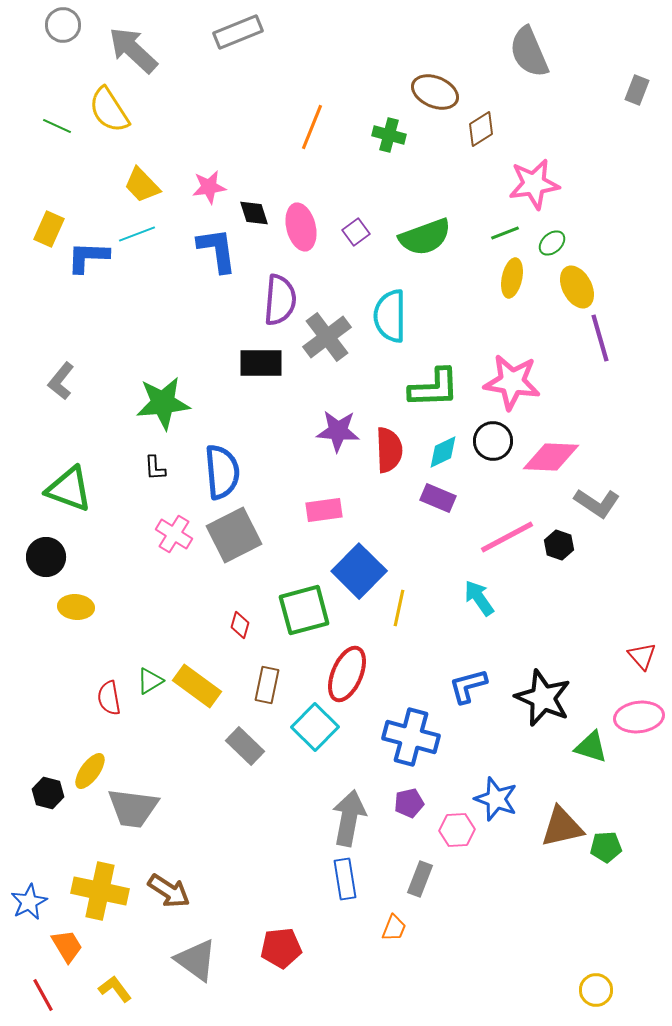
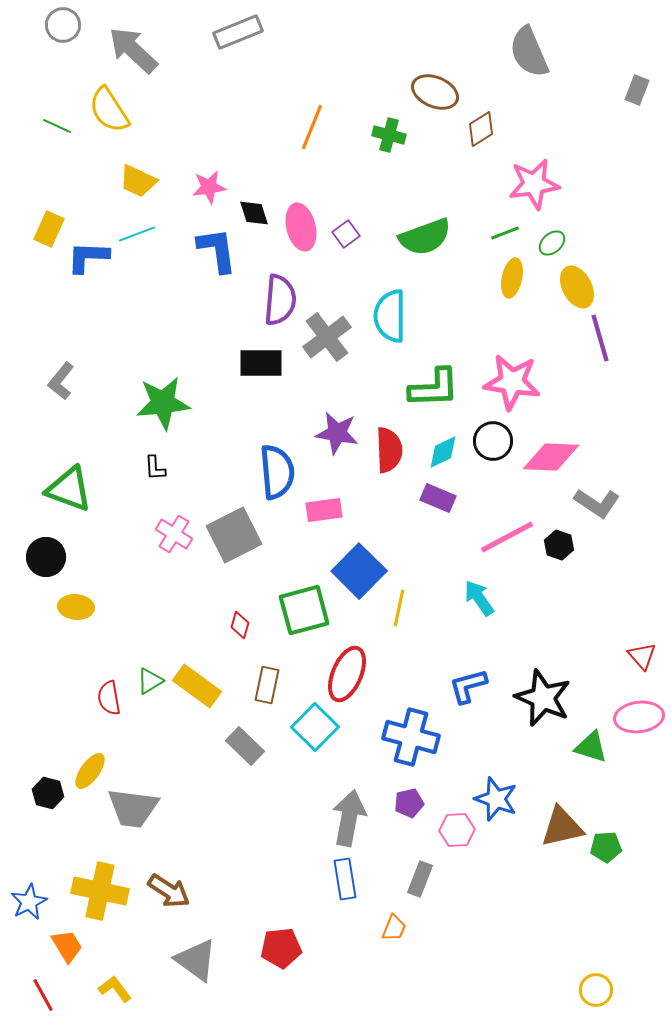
yellow trapezoid at (142, 185): moved 4 px left, 4 px up; rotated 21 degrees counterclockwise
purple square at (356, 232): moved 10 px left, 2 px down
purple star at (338, 431): moved 1 px left, 2 px down; rotated 6 degrees clockwise
blue semicircle at (222, 472): moved 55 px right
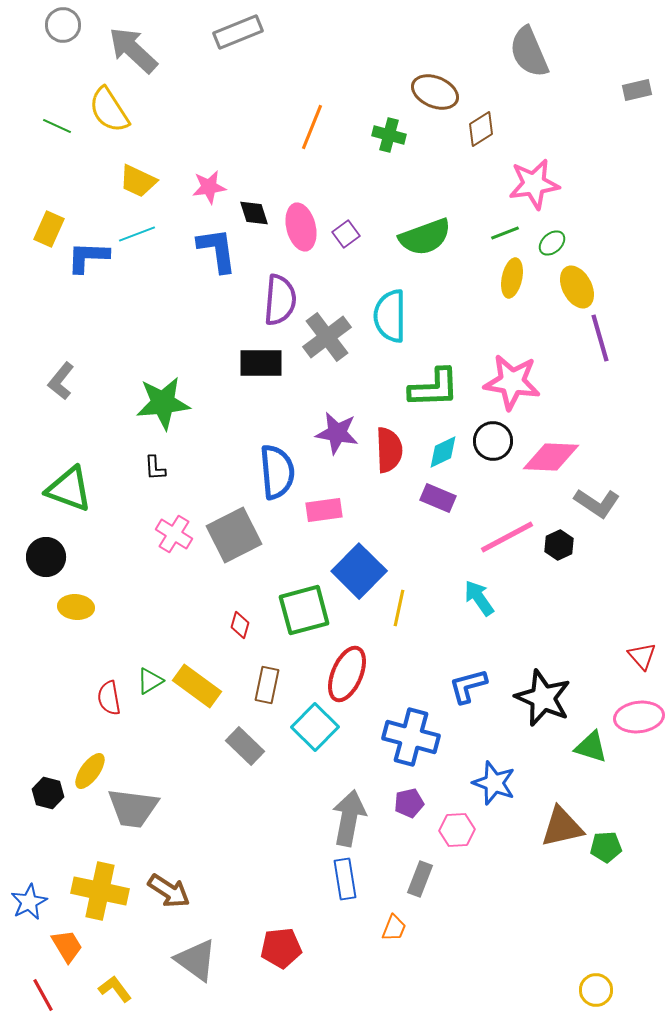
gray rectangle at (637, 90): rotated 56 degrees clockwise
black hexagon at (559, 545): rotated 16 degrees clockwise
blue star at (496, 799): moved 2 px left, 16 px up
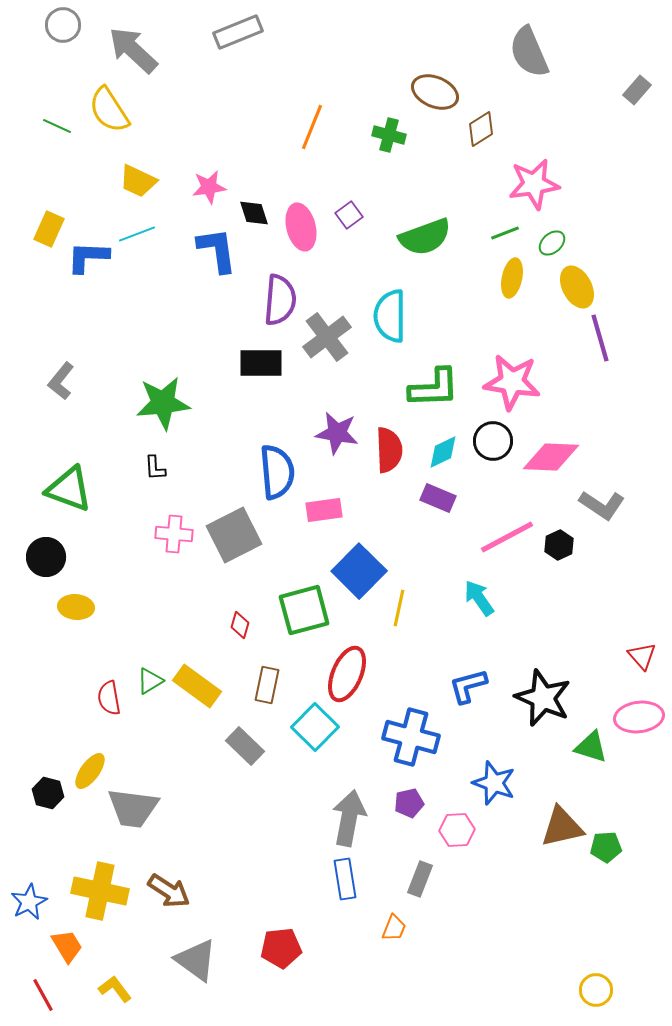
gray rectangle at (637, 90): rotated 36 degrees counterclockwise
purple square at (346, 234): moved 3 px right, 19 px up
gray L-shape at (597, 503): moved 5 px right, 2 px down
pink cross at (174, 534): rotated 27 degrees counterclockwise
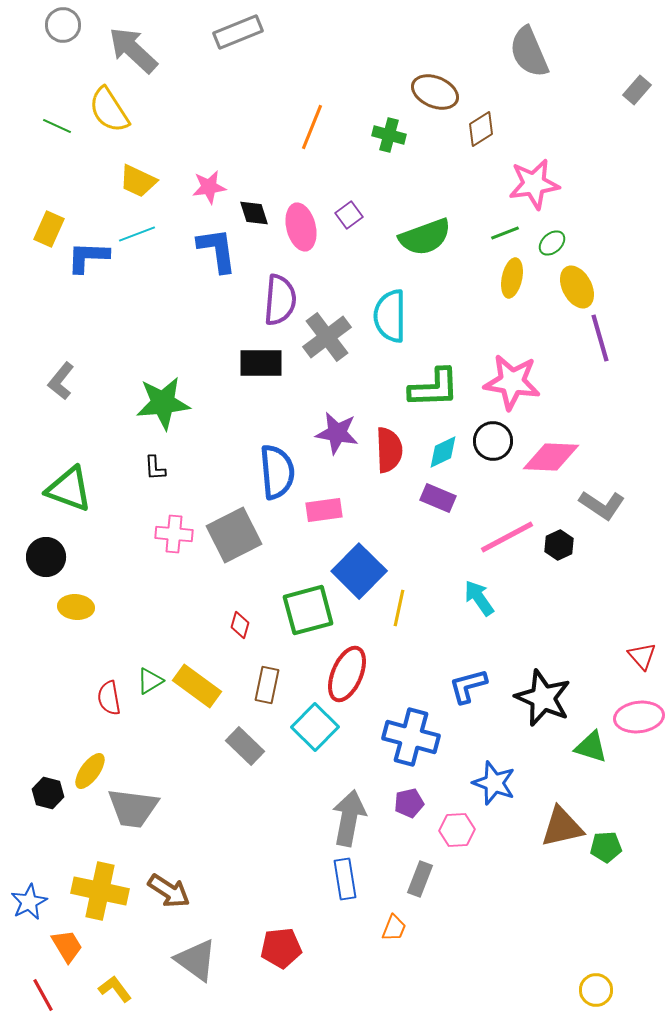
green square at (304, 610): moved 4 px right
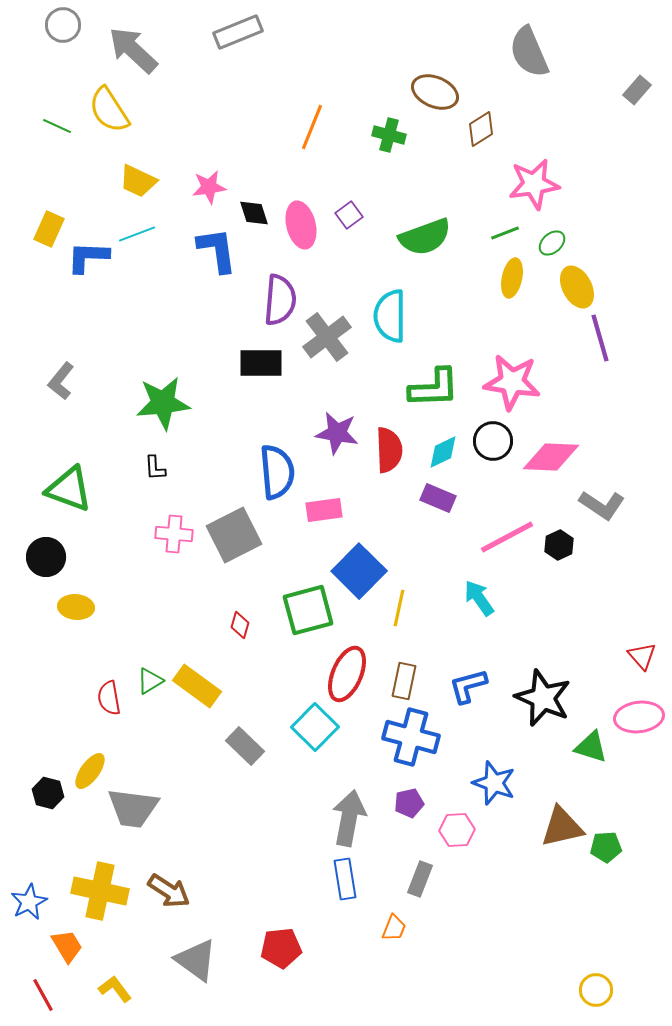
pink ellipse at (301, 227): moved 2 px up
brown rectangle at (267, 685): moved 137 px right, 4 px up
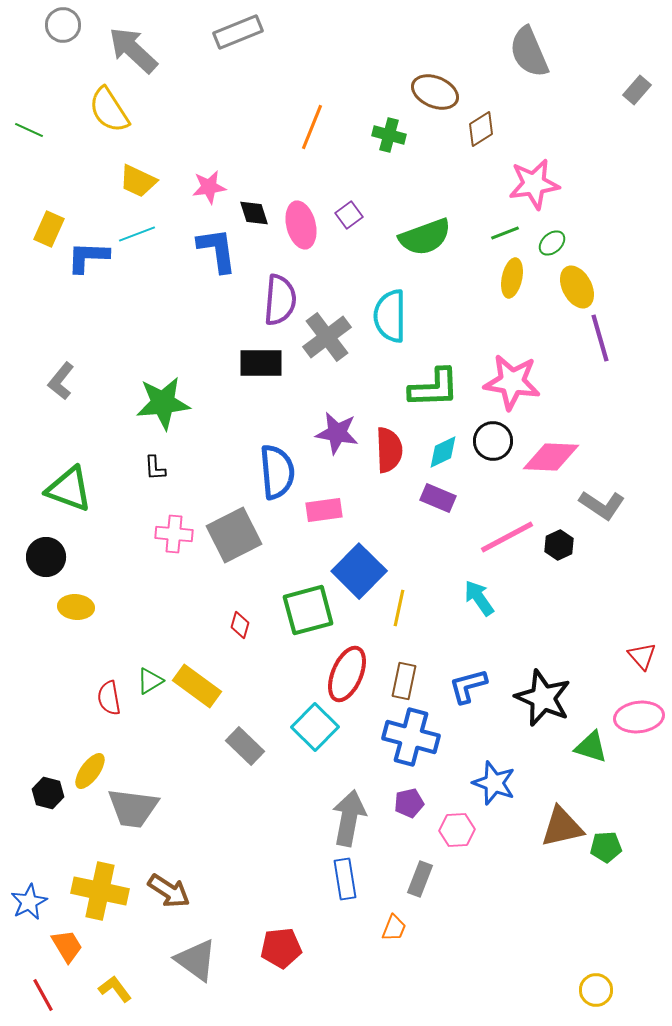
green line at (57, 126): moved 28 px left, 4 px down
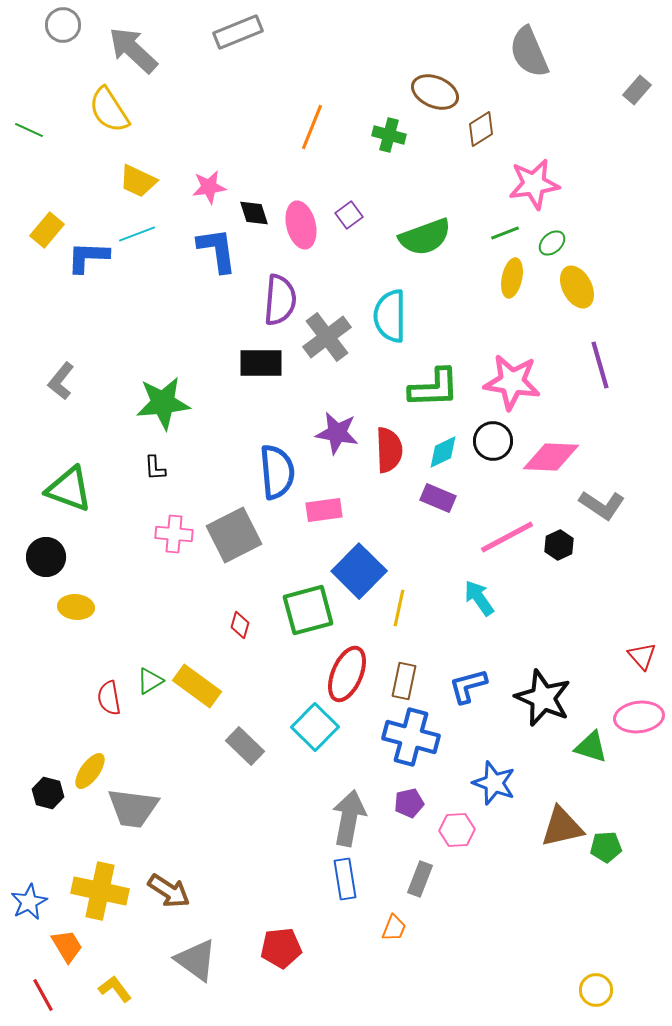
yellow rectangle at (49, 229): moved 2 px left, 1 px down; rotated 16 degrees clockwise
purple line at (600, 338): moved 27 px down
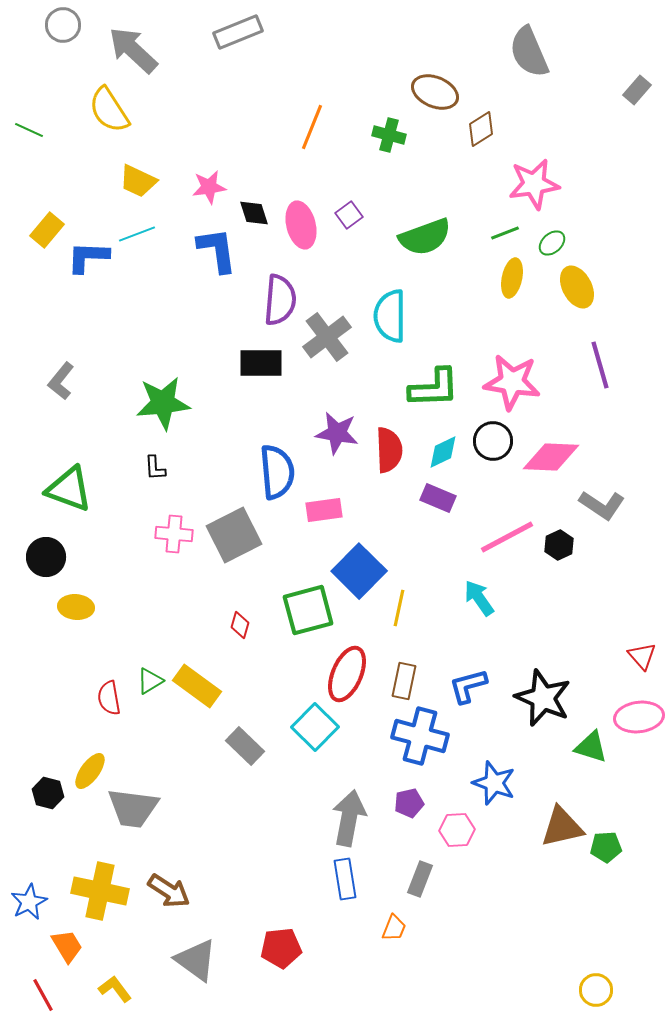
blue cross at (411, 737): moved 9 px right, 1 px up
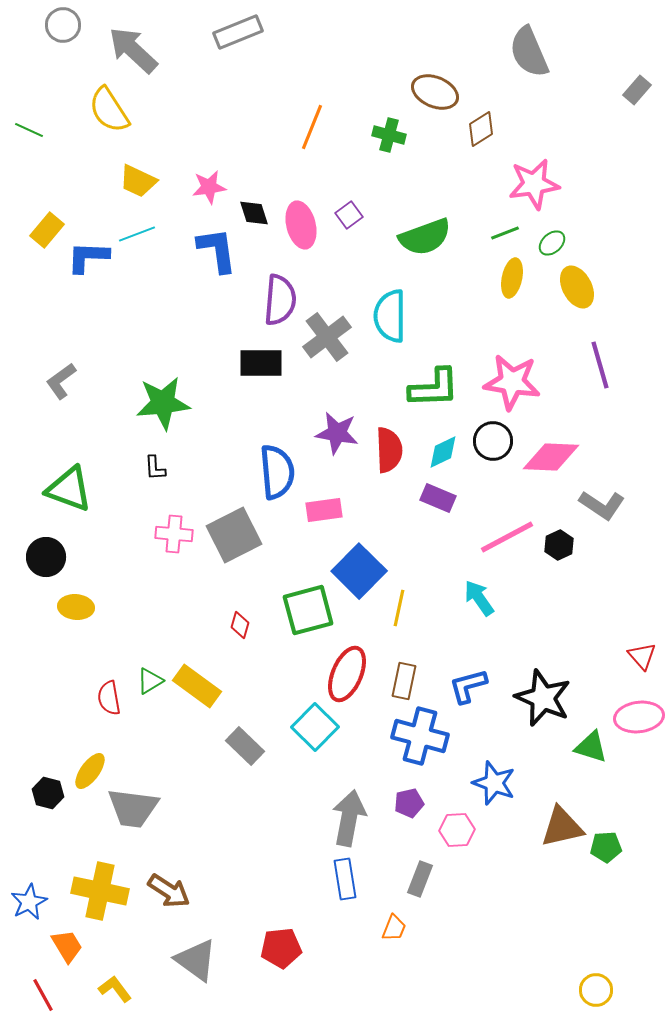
gray L-shape at (61, 381): rotated 15 degrees clockwise
